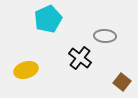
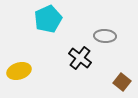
yellow ellipse: moved 7 px left, 1 px down
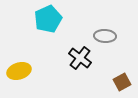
brown square: rotated 24 degrees clockwise
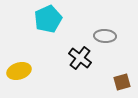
brown square: rotated 12 degrees clockwise
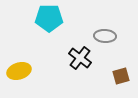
cyan pentagon: moved 1 px right, 1 px up; rotated 24 degrees clockwise
brown square: moved 1 px left, 6 px up
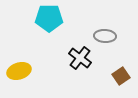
brown square: rotated 18 degrees counterclockwise
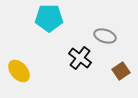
gray ellipse: rotated 15 degrees clockwise
yellow ellipse: rotated 65 degrees clockwise
brown square: moved 5 px up
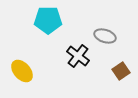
cyan pentagon: moved 1 px left, 2 px down
black cross: moved 2 px left, 2 px up
yellow ellipse: moved 3 px right
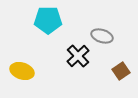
gray ellipse: moved 3 px left
black cross: rotated 10 degrees clockwise
yellow ellipse: rotated 30 degrees counterclockwise
